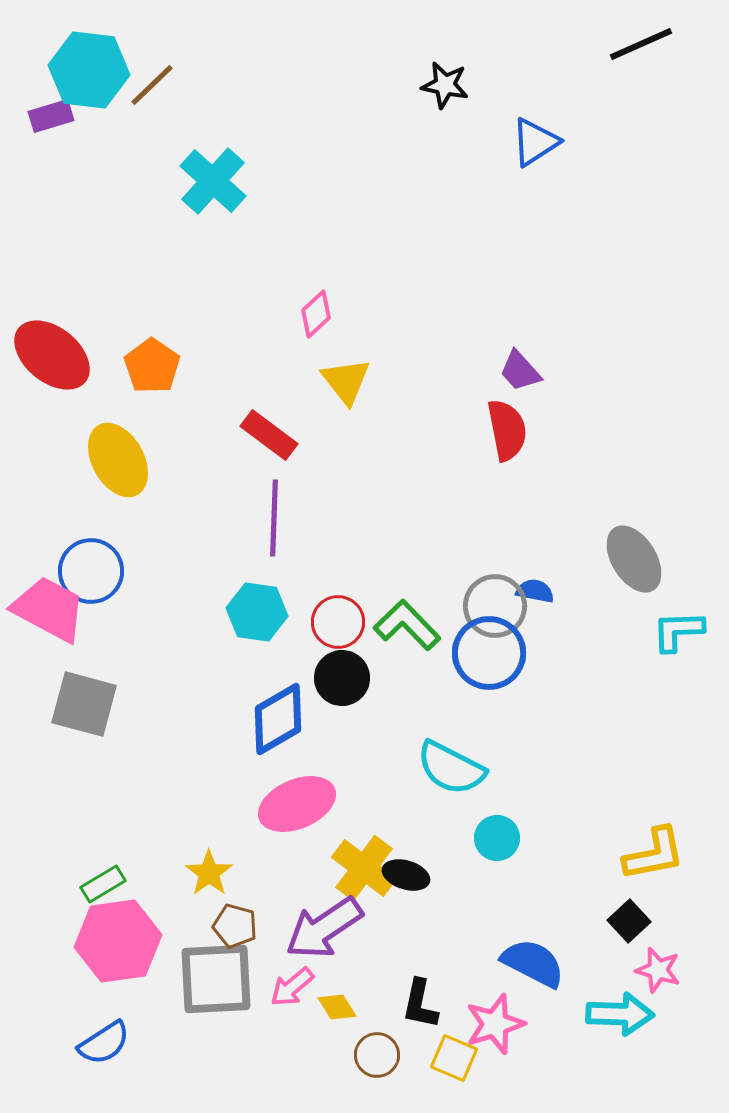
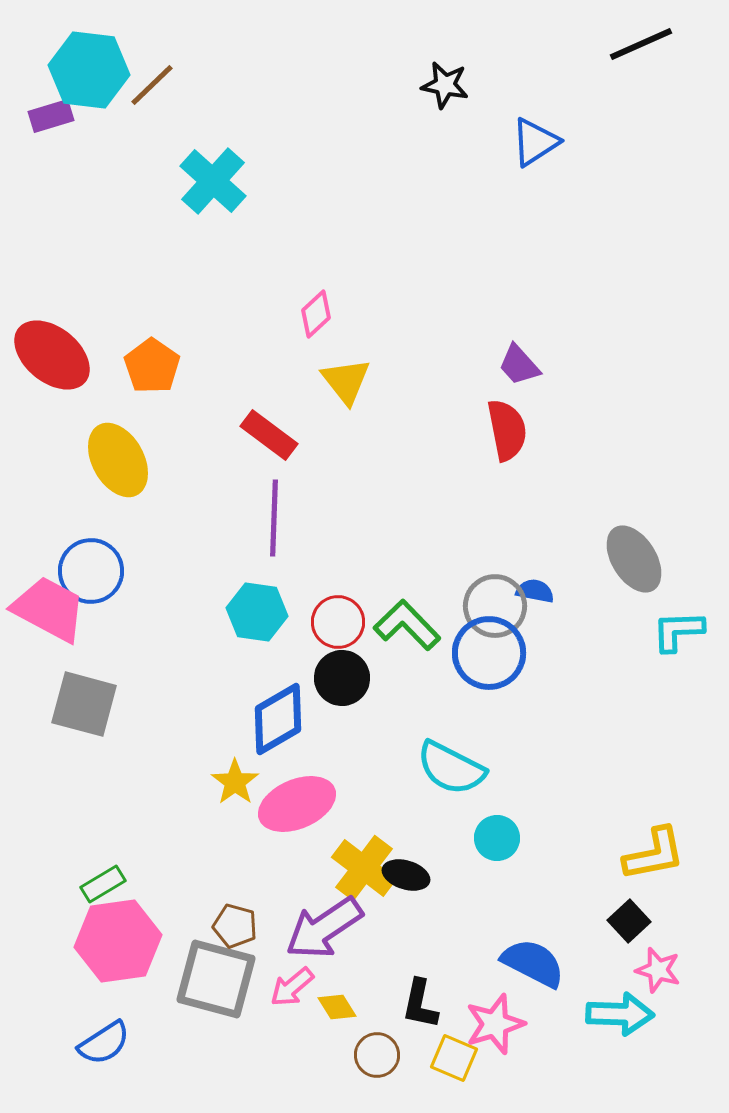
purple trapezoid at (520, 371): moved 1 px left, 6 px up
yellow star at (209, 873): moved 26 px right, 91 px up
gray square at (216, 979): rotated 18 degrees clockwise
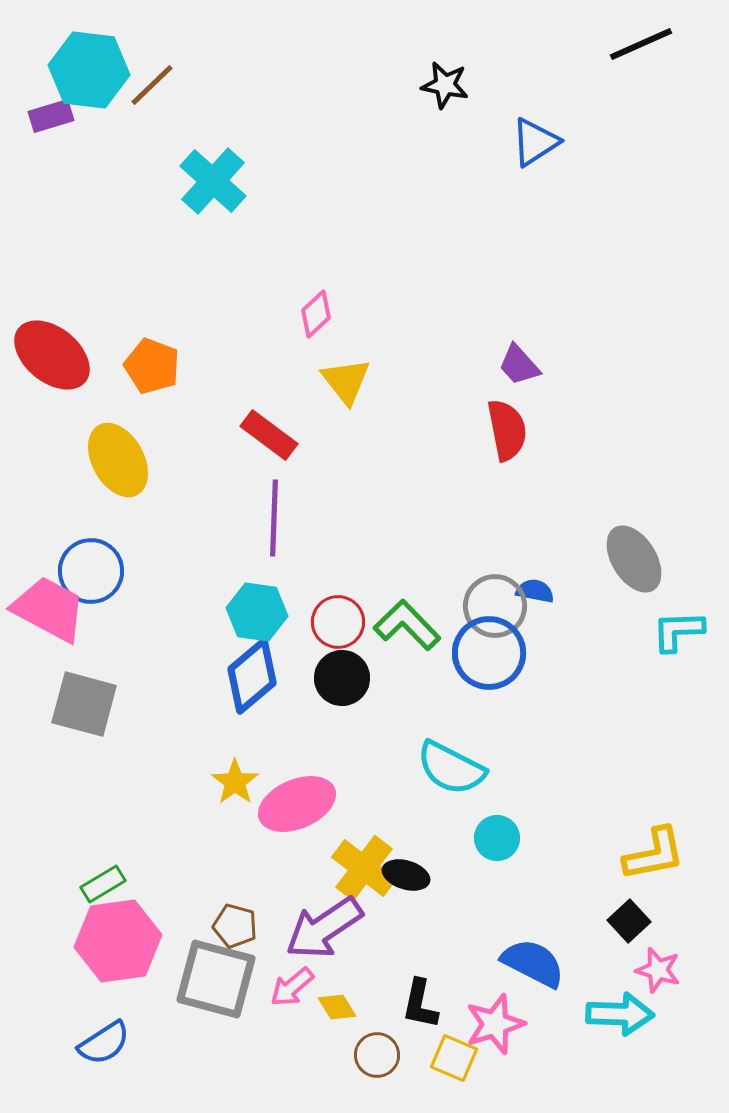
orange pentagon at (152, 366): rotated 14 degrees counterclockwise
blue diamond at (278, 719): moved 26 px left, 43 px up; rotated 10 degrees counterclockwise
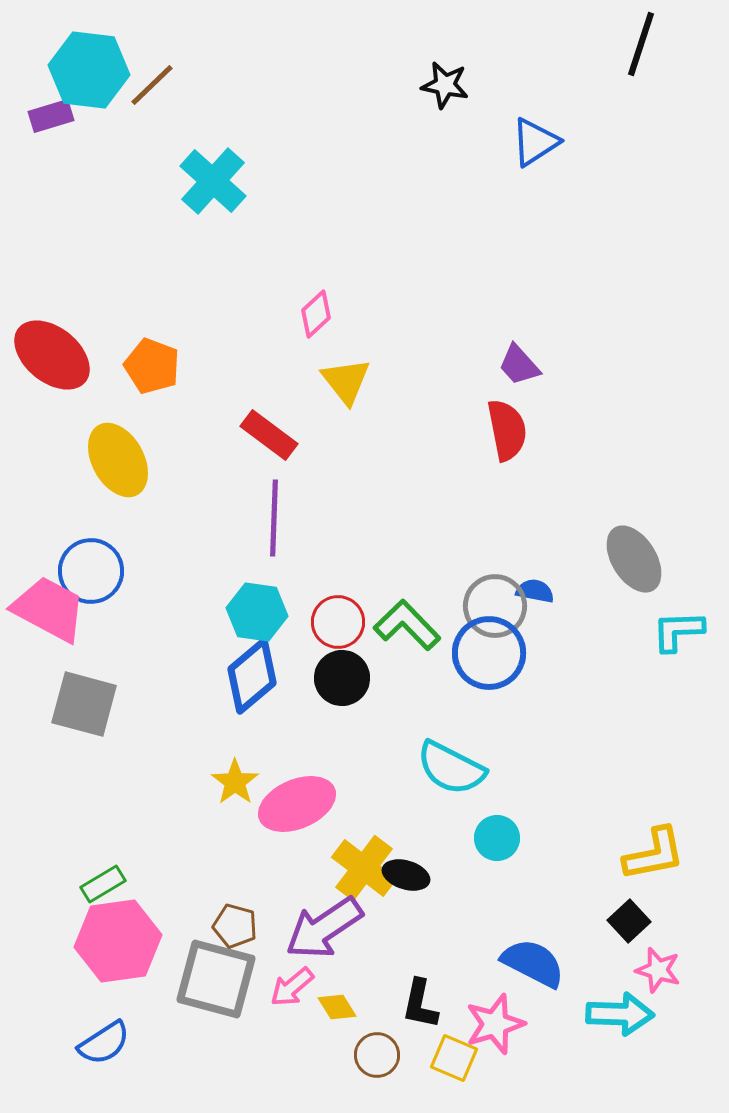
black line at (641, 44): rotated 48 degrees counterclockwise
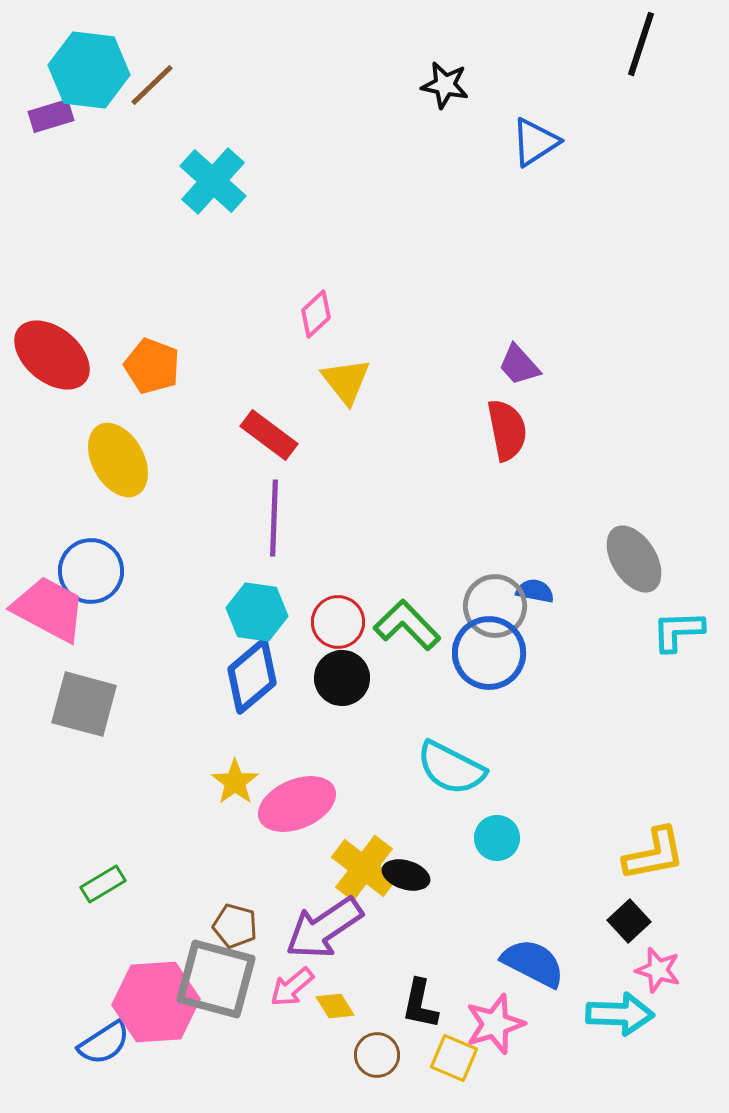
pink hexagon at (118, 941): moved 38 px right, 61 px down; rotated 4 degrees clockwise
yellow diamond at (337, 1007): moved 2 px left, 1 px up
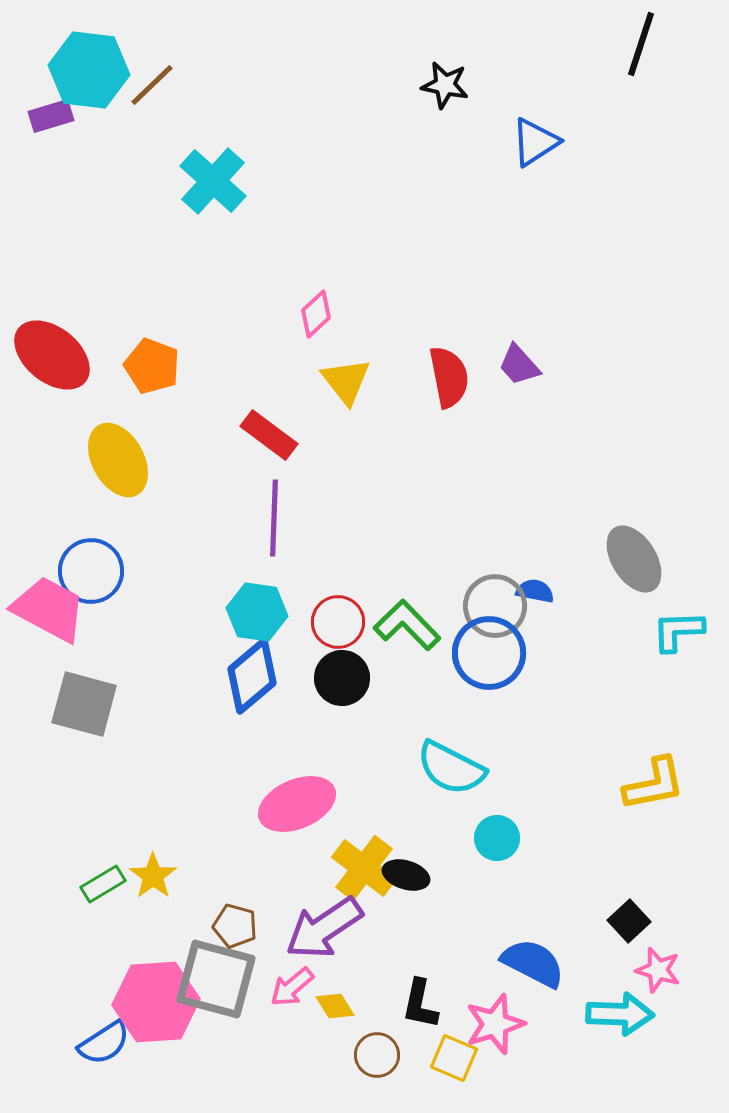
red semicircle at (507, 430): moved 58 px left, 53 px up
yellow star at (235, 782): moved 82 px left, 94 px down
yellow L-shape at (654, 854): moved 70 px up
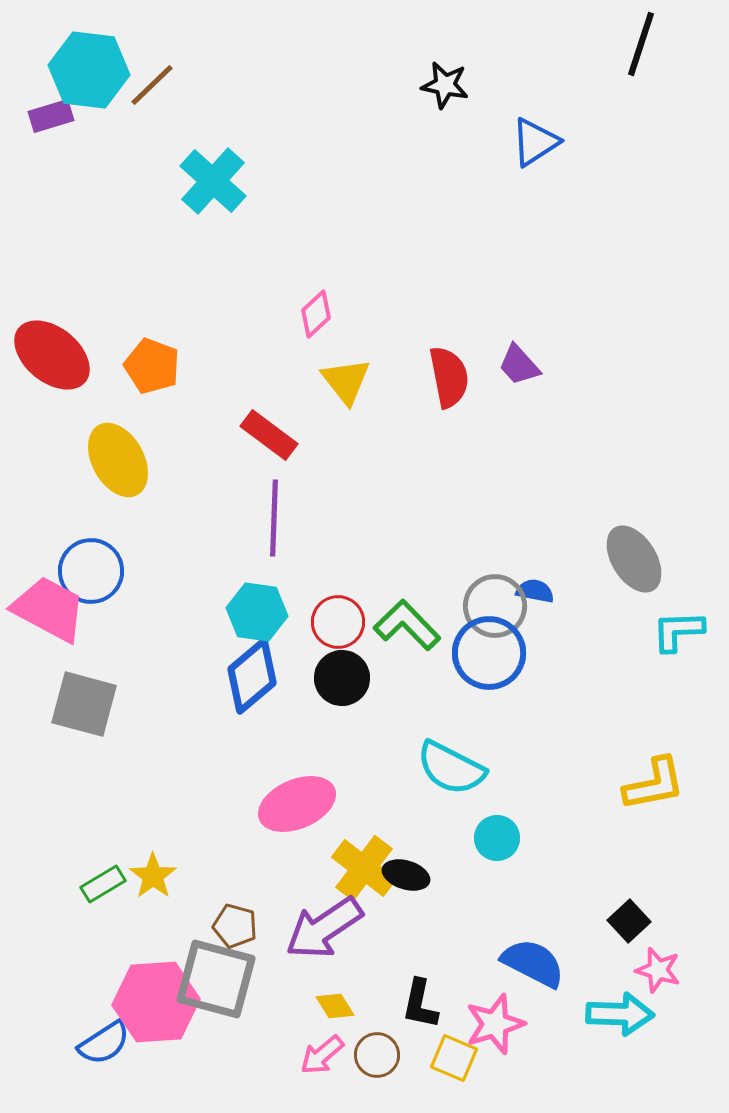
pink arrow at (292, 987): moved 30 px right, 68 px down
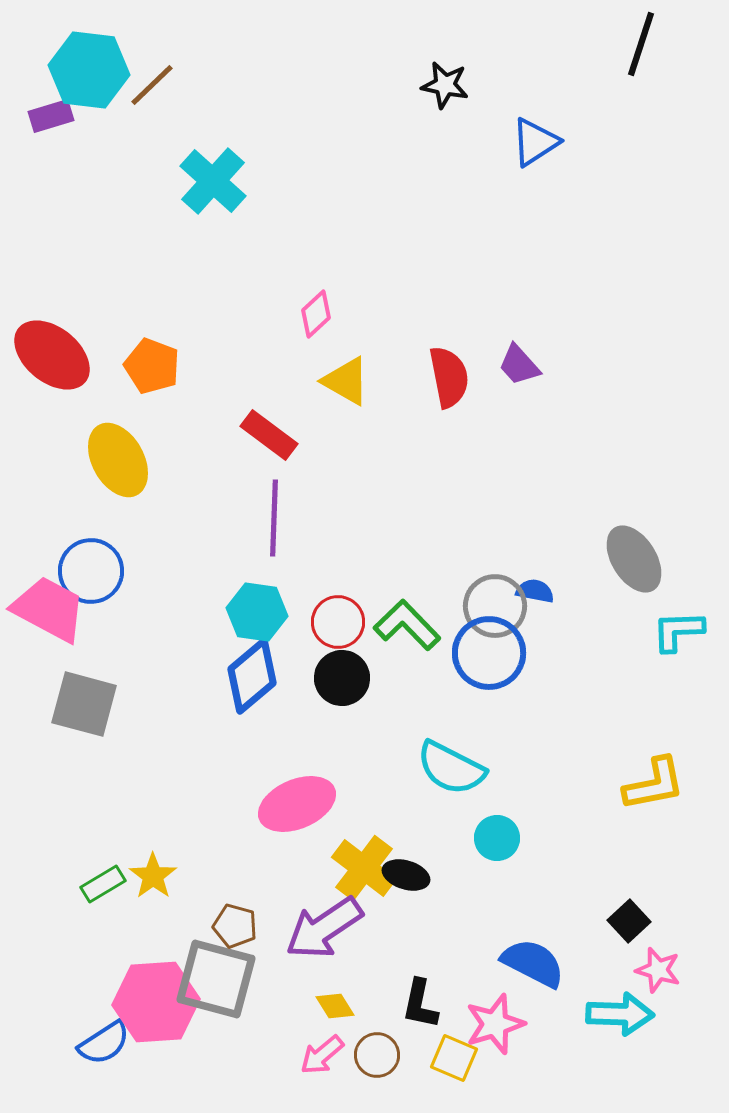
yellow triangle at (346, 381): rotated 22 degrees counterclockwise
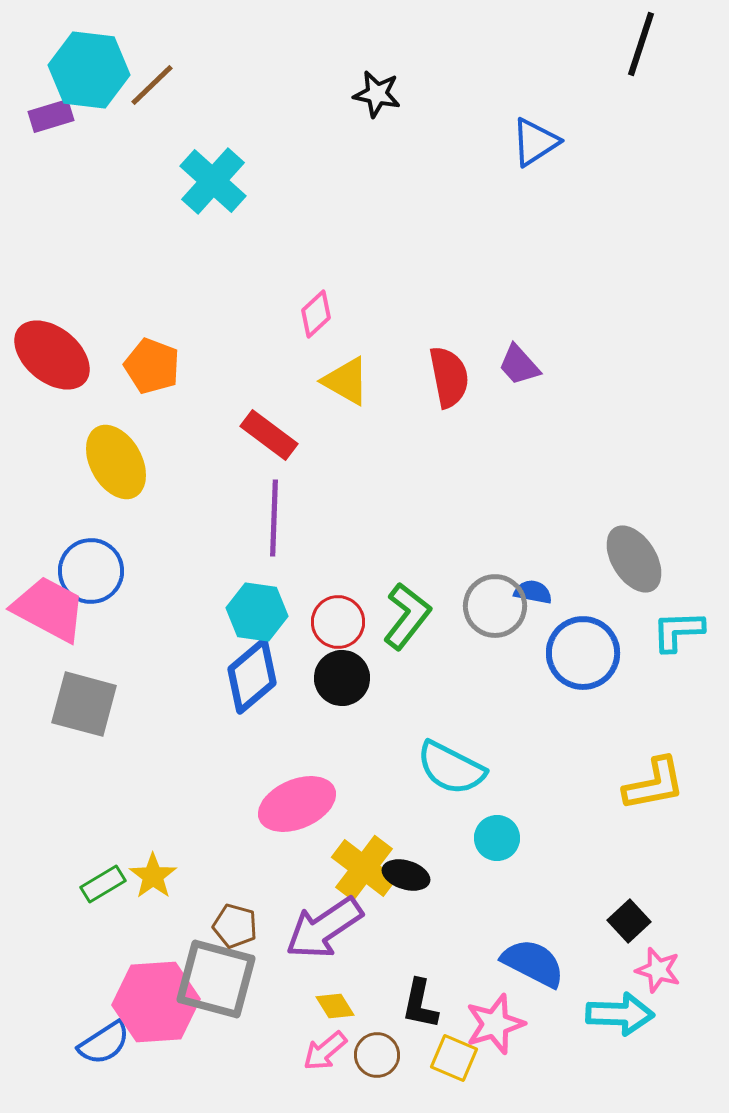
black star at (445, 85): moved 68 px left, 9 px down
yellow ellipse at (118, 460): moved 2 px left, 2 px down
blue semicircle at (535, 591): moved 2 px left, 1 px down
green L-shape at (407, 625): moved 9 px up; rotated 82 degrees clockwise
blue circle at (489, 653): moved 94 px right
pink arrow at (322, 1055): moved 3 px right, 4 px up
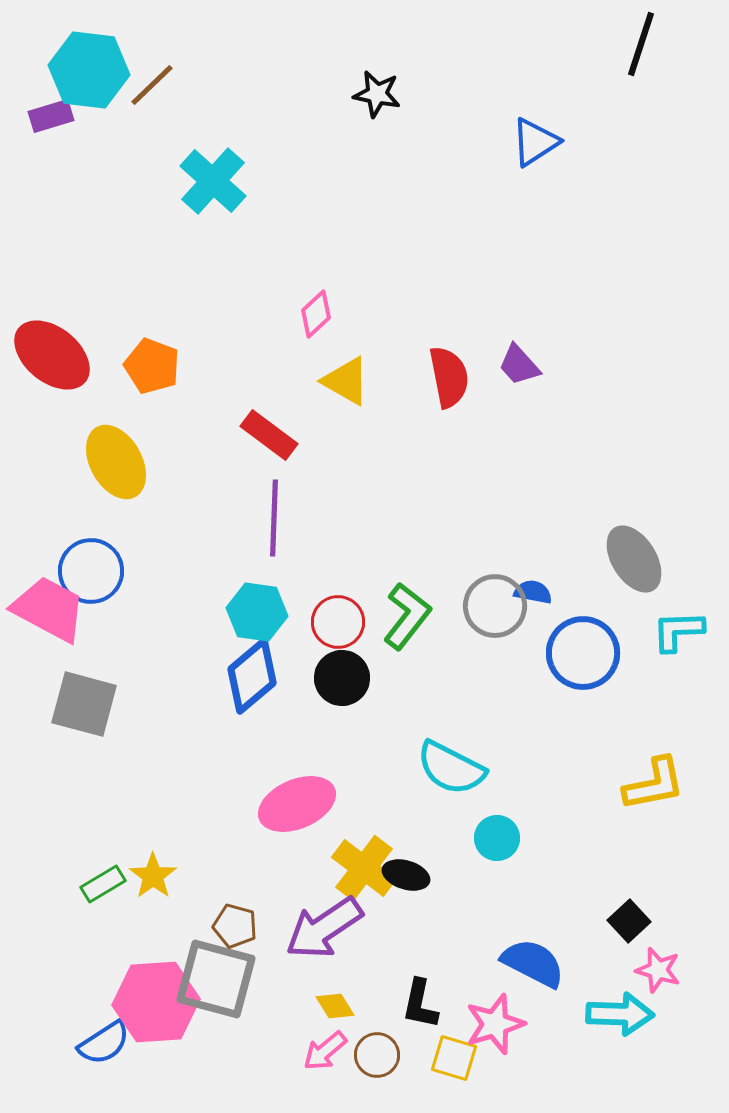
yellow square at (454, 1058): rotated 6 degrees counterclockwise
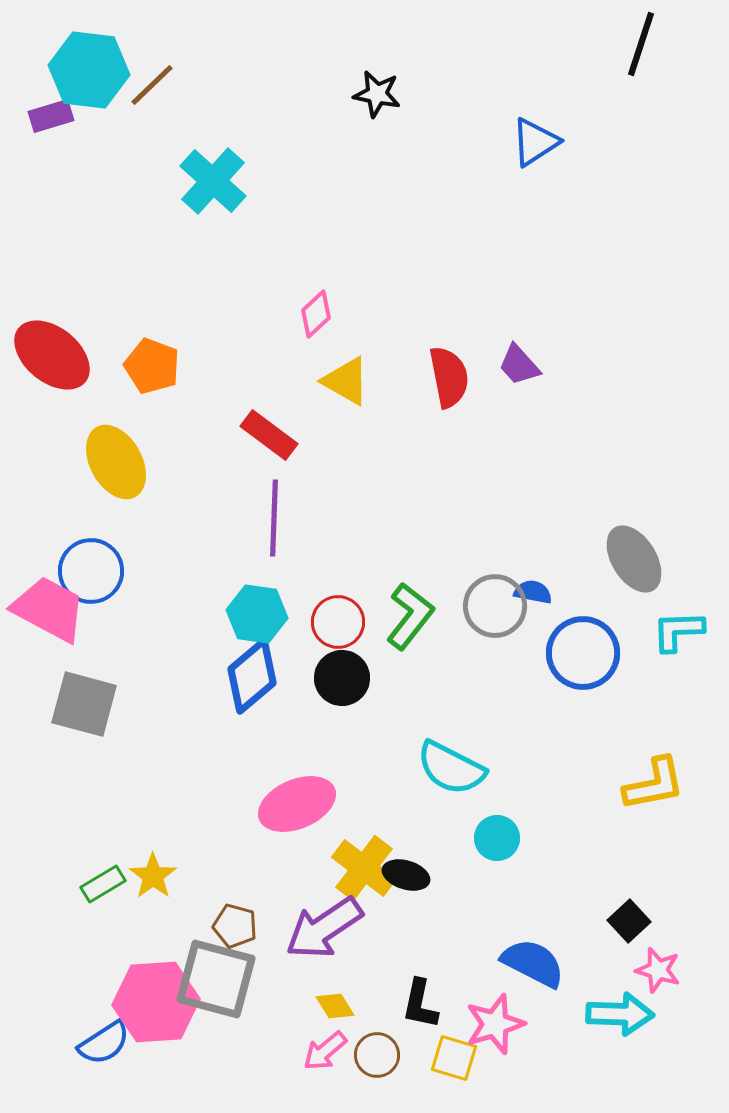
cyan hexagon at (257, 612): moved 2 px down
green L-shape at (407, 616): moved 3 px right
